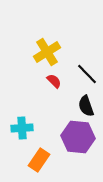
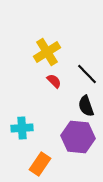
orange rectangle: moved 1 px right, 4 px down
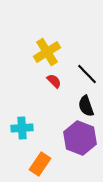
purple hexagon: moved 2 px right, 1 px down; rotated 16 degrees clockwise
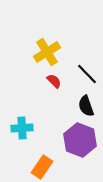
purple hexagon: moved 2 px down
orange rectangle: moved 2 px right, 3 px down
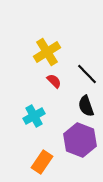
cyan cross: moved 12 px right, 12 px up; rotated 25 degrees counterclockwise
orange rectangle: moved 5 px up
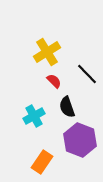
black semicircle: moved 19 px left, 1 px down
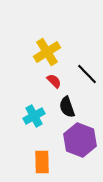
orange rectangle: rotated 35 degrees counterclockwise
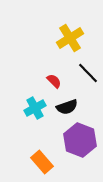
yellow cross: moved 23 px right, 14 px up
black line: moved 1 px right, 1 px up
black semicircle: rotated 90 degrees counterclockwise
cyan cross: moved 1 px right, 8 px up
orange rectangle: rotated 40 degrees counterclockwise
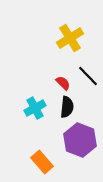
black line: moved 3 px down
red semicircle: moved 9 px right, 2 px down
black semicircle: rotated 65 degrees counterclockwise
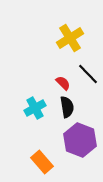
black line: moved 2 px up
black semicircle: rotated 15 degrees counterclockwise
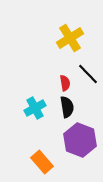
red semicircle: moved 2 px right; rotated 35 degrees clockwise
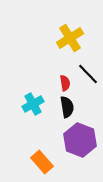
cyan cross: moved 2 px left, 4 px up
